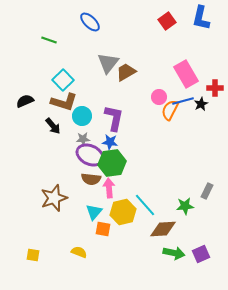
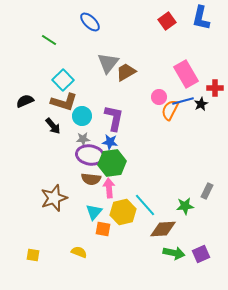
green line: rotated 14 degrees clockwise
purple ellipse: rotated 16 degrees counterclockwise
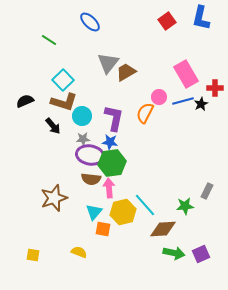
orange semicircle: moved 25 px left, 3 px down
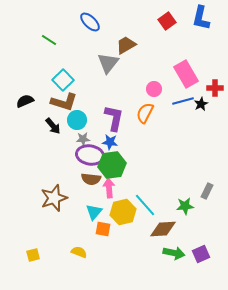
brown trapezoid: moved 27 px up
pink circle: moved 5 px left, 8 px up
cyan circle: moved 5 px left, 4 px down
green hexagon: moved 2 px down
yellow square: rotated 24 degrees counterclockwise
